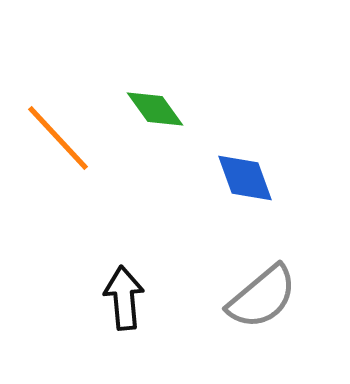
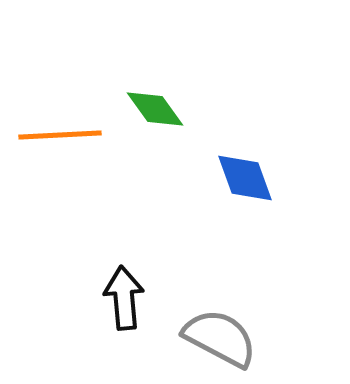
orange line: moved 2 px right, 3 px up; rotated 50 degrees counterclockwise
gray semicircle: moved 42 px left, 41 px down; rotated 112 degrees counterclockwise
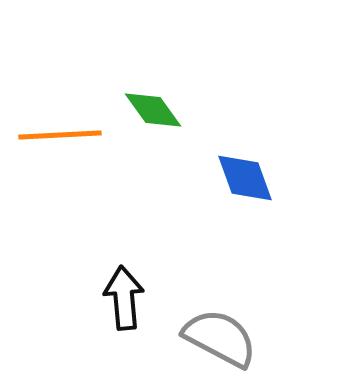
green diamond: moved 2 px left, 1 px down
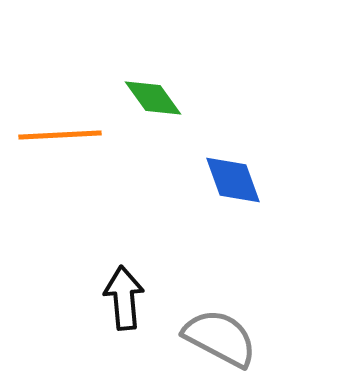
green diamond: moved 12 px up
blue diamond: moved 12 px left, 2 px down
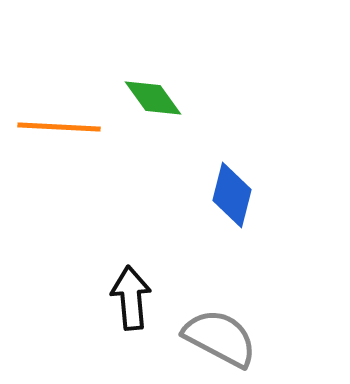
orange line: moved 1 px left, 8 px up; rotated 6 degrees clockwise
blue diamond: moved 1 px left, 15 px down; rotated 34 degrees clockwise
black arrow: moved 7 px right
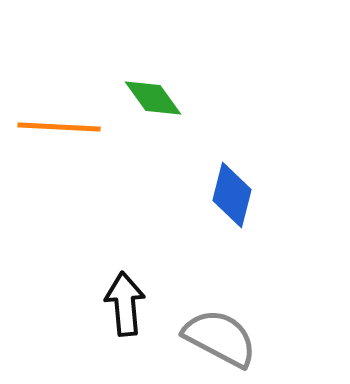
black arrow: moved 6 px left, 6 px down
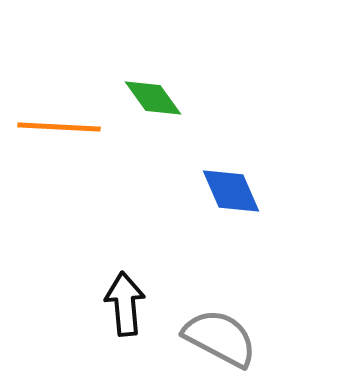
blue diamond: moved 1 px left, 4 px up; rotated 38 degrees counterclockwise
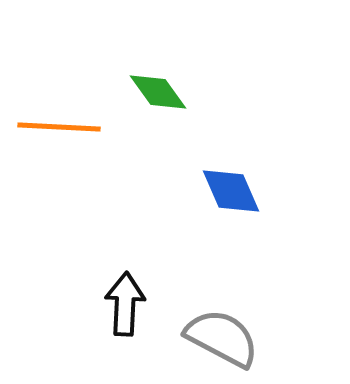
green diamond: moved 5 px right, 6 px up
black arrow: rotated 8 degrees clockwise
gray semicircle: moved 2 px right
